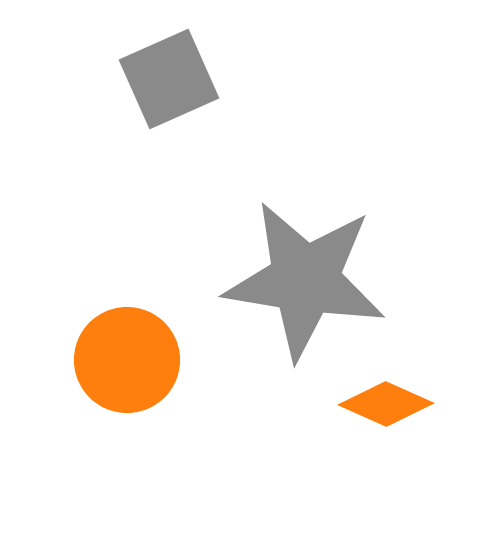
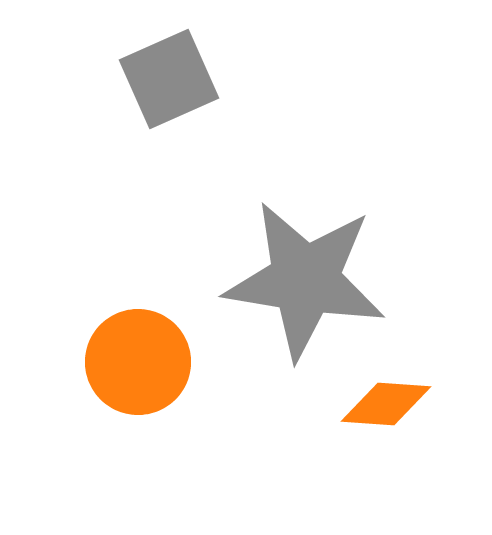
orange circle: moved 11 px right, 2 px down
orange diamond: rotated 20 degrees counterclockwise
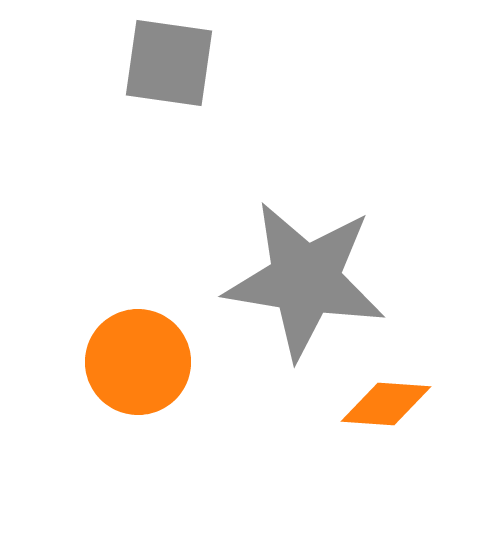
gray square: moved 16 px up; rotated 32 degrees clockwise
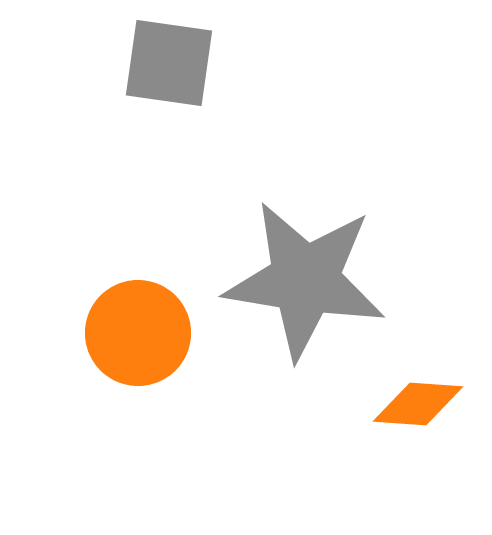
orange circle: moved 29 px up
orange diamond: moved 32 px right
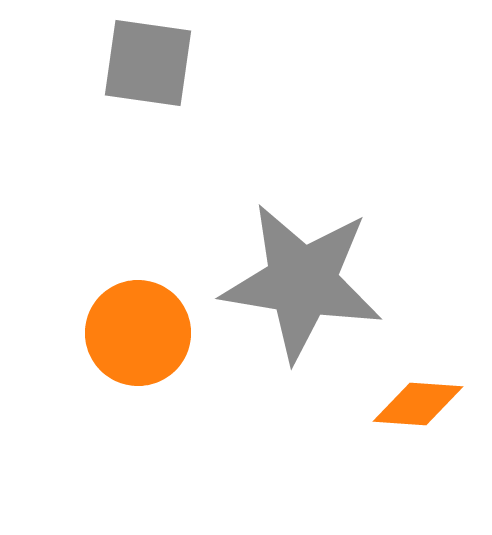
gray square: moved 21 px left
gray star: moved 3 px left, 2 px down
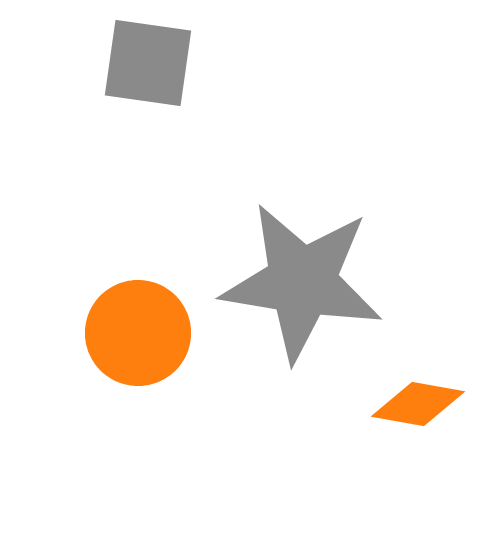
orange diamond: rotated 6 degrees clockwise
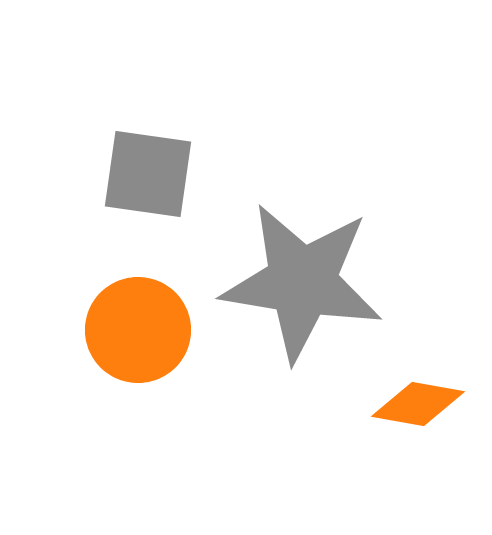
gray square: moved 111 px down
orange circle: moved 3 px up
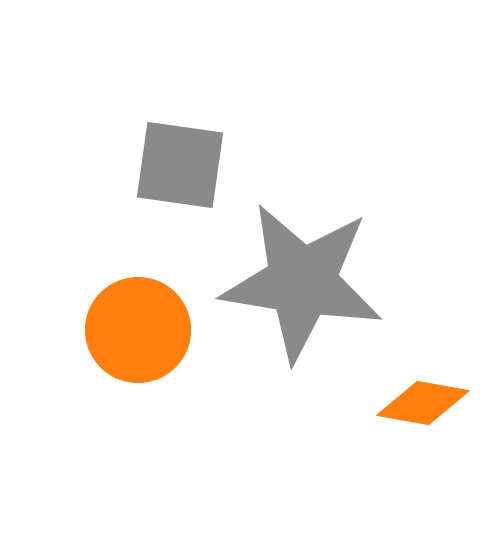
gray square: moved 32 px right, 9 px up
orange diamond: moved 5 px right, 1 px up
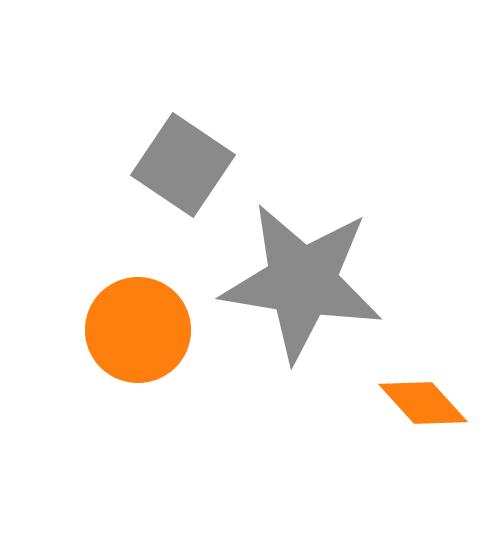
gray square: moved 3 px right; rotated 26 degrees clockwise
orange diamond: rotated 38 degrees clockwise
